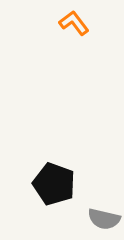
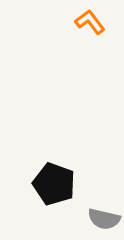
orange L-shape: moved 16 px right, 1 px up
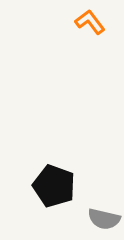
black pentagon: moved 2 px down
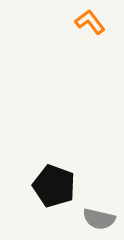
gray semicircle: moved 5 px left
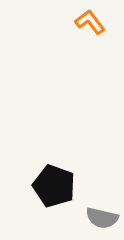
gray semicircle: moved 3 px right, 1 px up
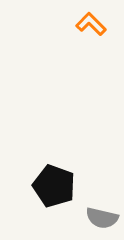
orange L-shape: moved 1 px right, 2 px down; rotated 8 degrees counterclockwise
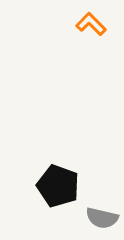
black pentagon: moved 4 px right
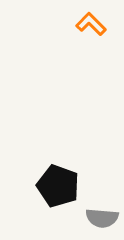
gray semicircle: rotated 8 degrees counterclockwise
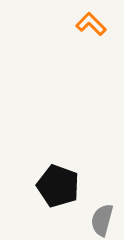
gray semicircle: moved 2 px down; rotated 100 degrees clockwise
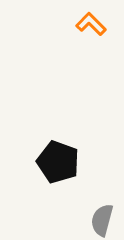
black pentagon: moved 24 px up
